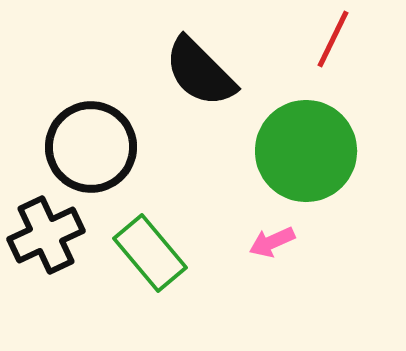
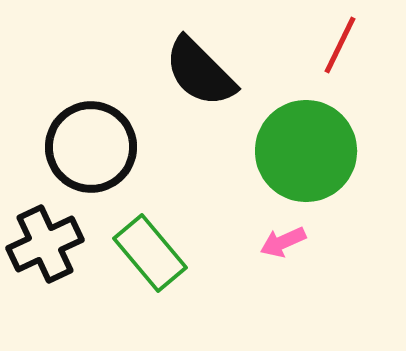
red line: moved 7 px right, 6 px down
black cross: moved 1 px left, 9 px down
pink arrow: moved 11 px right
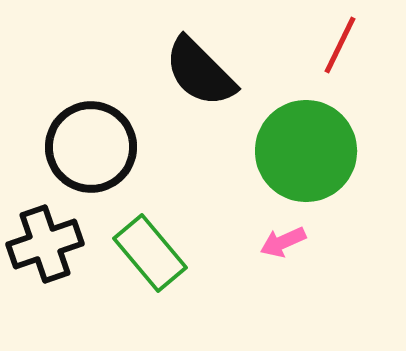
black cross: rotated 6 degrees clockwise
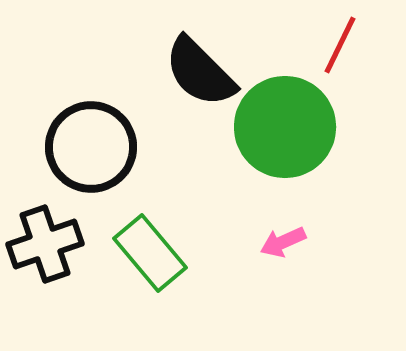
green circle: moved 21 px left, 24 px up
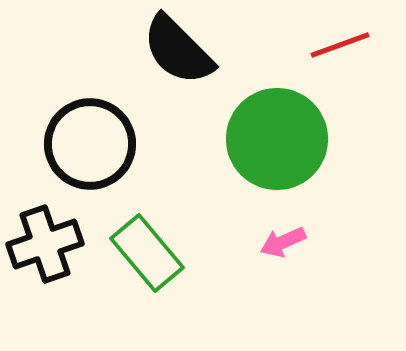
red line: rotated 44 degrees clockwise
black semicircle: moved 22 px left, 22 px up
green circle: moved 8 px left, 12 px down
black circle: moved 1 px left, 3 px up
green rectangle: moved 3 px left
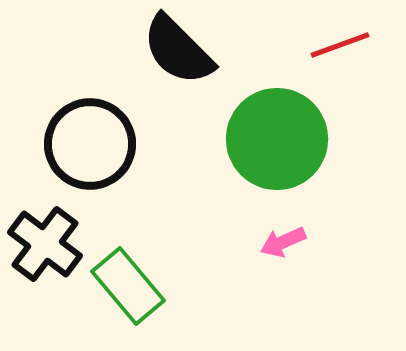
black cross: rotated 34 degrees counterclockwise
green rectangle: moved 19 px left, 33 px down
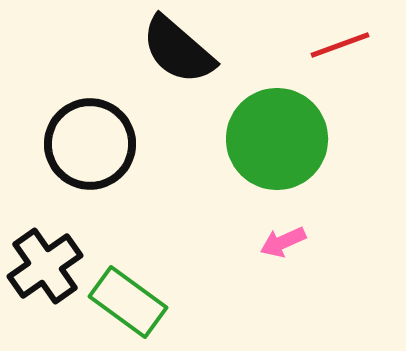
black semicircle: rotated 4 degrees counterclockwise
black cross: moved 22 px down; rotated 18 degrees clockwise
green rectangle: moved 16 px down; rotated 14 degrees counterclockwise
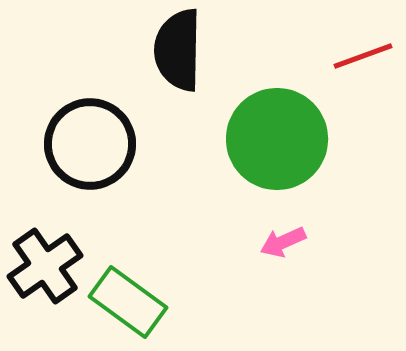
red line: moved 23 px right, 11 px down
black semicircle: rotated 50 degrees clockwise
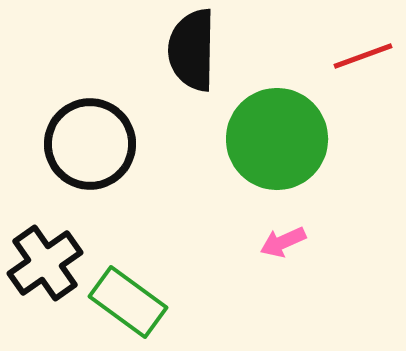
black semicircle: moved 14 px right
black cross: moved 3 px up
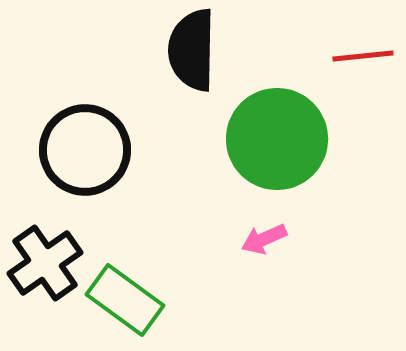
red line: rotated 14 degrees clockwise
black circle: moved 5 px left, 6 px down
pink arrow: moved 19 px left, 3 px up
green rectangle: moved 3 px left, 2 px up
